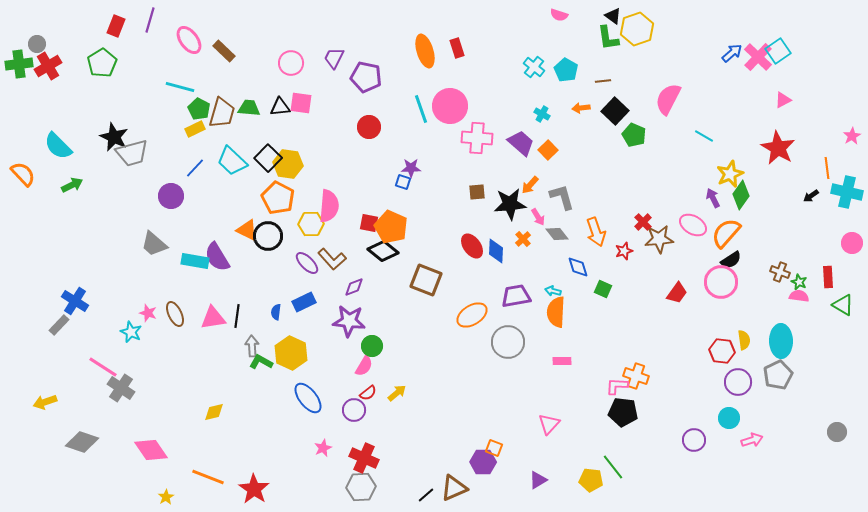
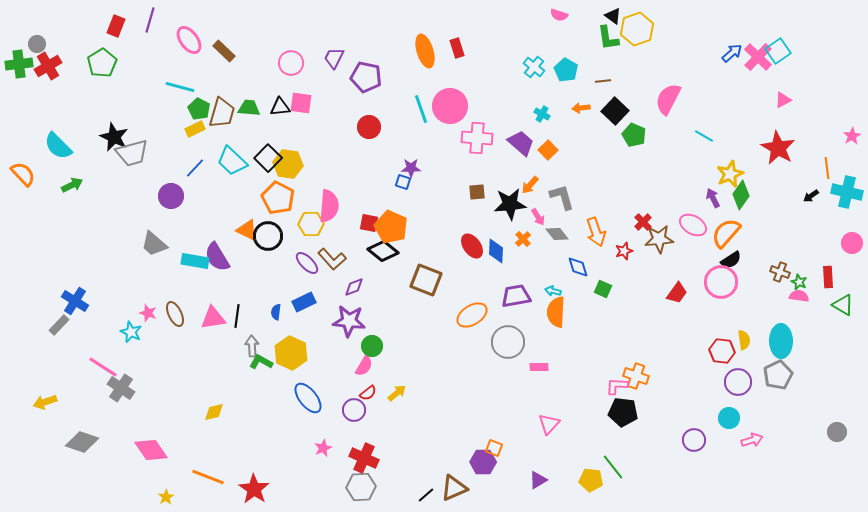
pink rectangle at (562, 361): moved 23 px left, 6 px down
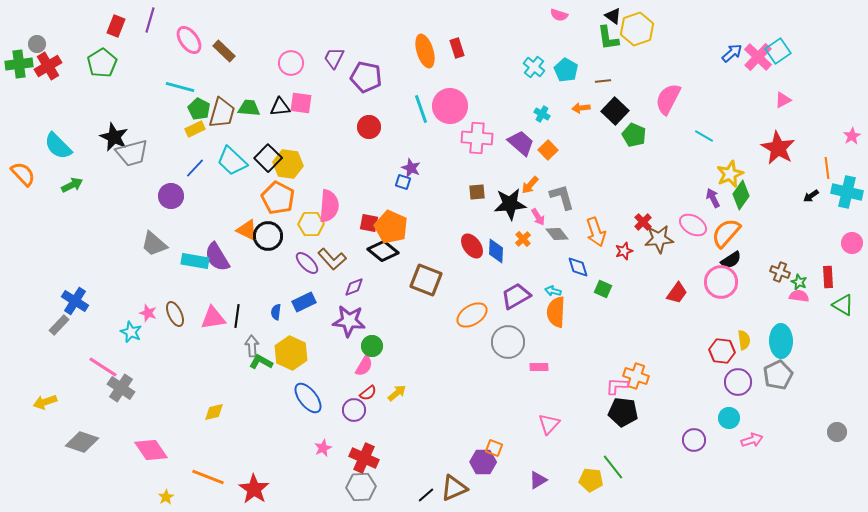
purple star at (411, 168): rotated 24 degrees clockwise
purple trapezoid at (516, 296): rotated 20 degrees counterclockwise
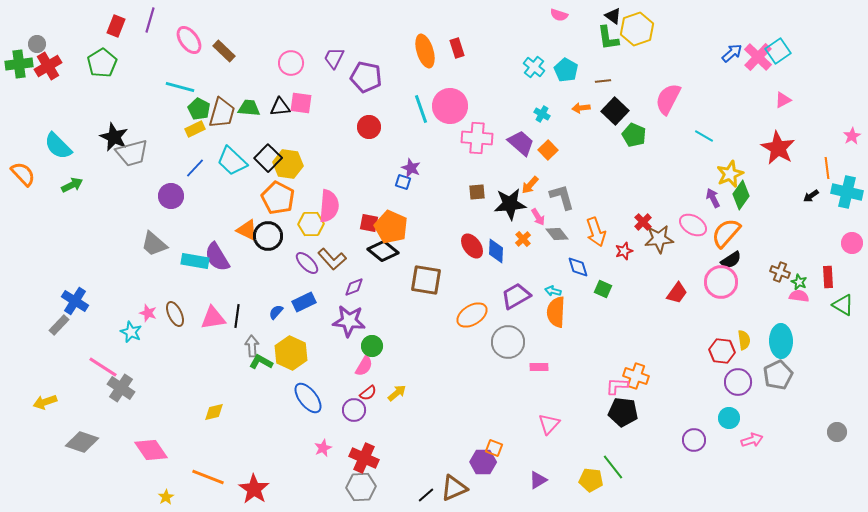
brown square at (426, 280): rotated 12 degrees counterclockwise
blue semicircle at (276, 312): rotated 35 degrees clockwise
